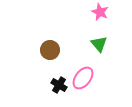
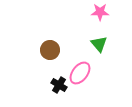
pink star: rotated 24 degrees counterclockwise
pink ellipse: moved 3 px left, 5 px up
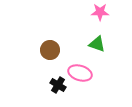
green triangle: moved 2 px left; rotated 30 degrees counterclockwise
pink ellipse: rotated 70 degrees clockwise
black cross: moved 1 px left
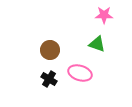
pink star: moved 4 px right, 3 px down
black cross: moved 9 px left, 6 px up
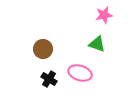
pink star: rotated 12 degrees counterclockwise
brown circle: moved 7 px left, 1 px up
